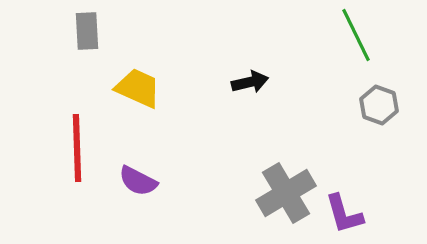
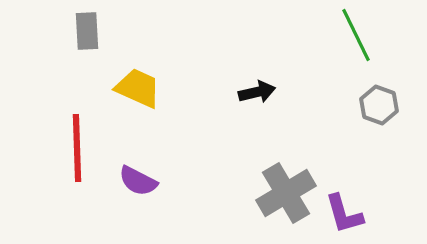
black arrow: moved 7 px right, 10 px down
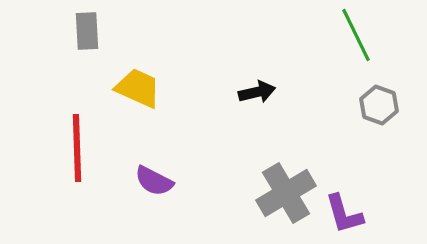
purple semicircle: moved 16 px right
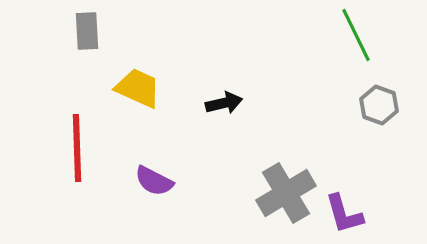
black arrow: moved 33 px left, 11 px down
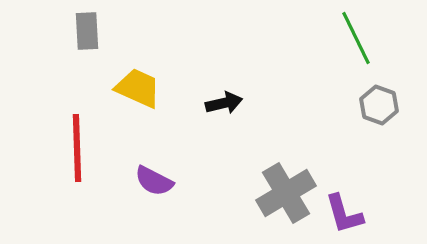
green line: moved 3 px down
